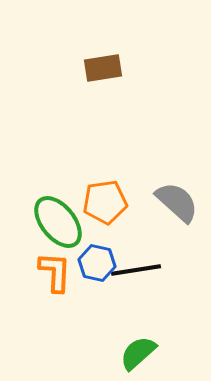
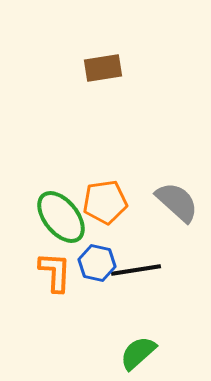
green ellipse: moved 3 px right, 5 px up
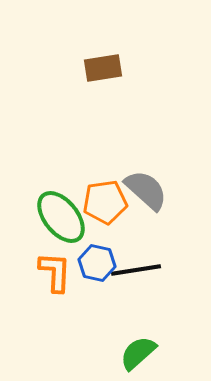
gray semicircle: moved 31 px left, 12 px up
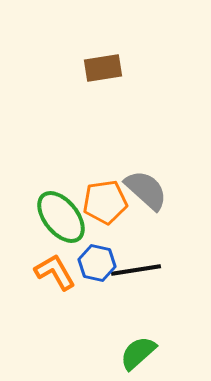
orange L-shape: rotated 33 degrees counterclockwise
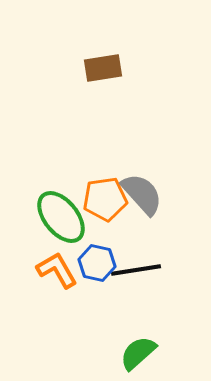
gray semicircle: moved 4 px left, 4 px down; rotated 6 degrees clockwise
orange pentagon: moved 3 px up
orange L-shape: moved 2 px right, 2 px up
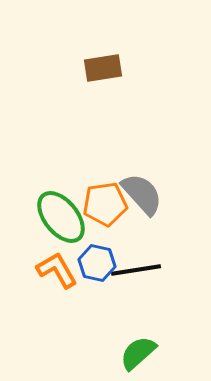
orange pentagon: moved 5 px down
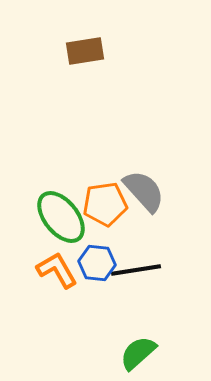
brown rectangle: moved 18 px left, 17 px up
gray semicircle: moved 2 px right, 3 px up
blue hexagon: rotated 6 degrees counterclockwise
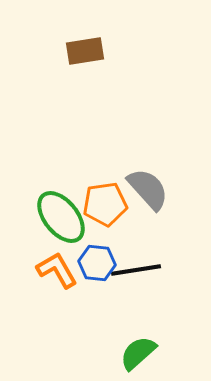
gray semicircle: moved 4 px right, 2 px up
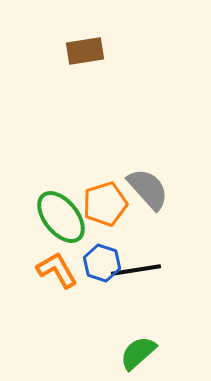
orange pentagon: rotated 9 degrees counterclockwise
blue hexagon: moved 5 px right; rotated 12 degrees clockwise
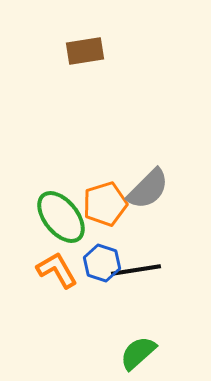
gray semicircle: rotated 87 degrees clockwise
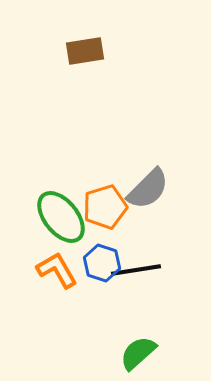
orange pentagon: moved 3 px down
